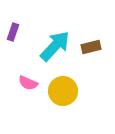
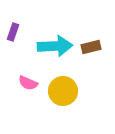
cyan arrow: rotated 44 degrees clockwise
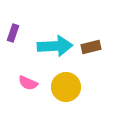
purple rectangle: moved 1 px down
yellow circle: moved 3 px right, 4 px up
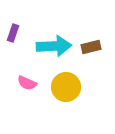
cyan arrow: moved 1 px left
pink semicircle: moved 1 px left
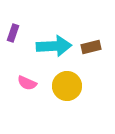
yellow circle: moved 1 px right, 1 px up
